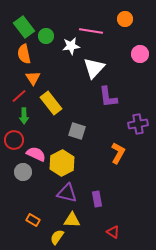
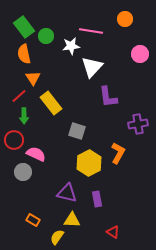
white triangle: moved 2 px left, 1 px up
yellow hexagon: moved 27 px right
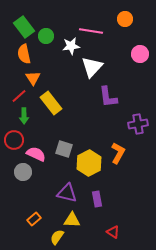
gray square: moved 13 px left, 18 px down
orange rectangle: moved 1 px right, 1 px up; rotated 72 degrees counterclockwise
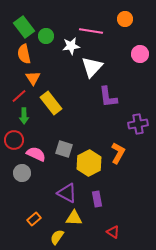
gray circle: moved 1 px left, 1 px down
purple triangle: rotated 15 degrees clockwise
yellow triangle: moved 2 px right, 2 px up
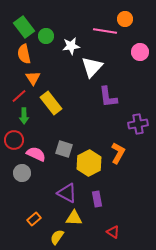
pink line: moved 14 px right
pink circle: moved 2 px up
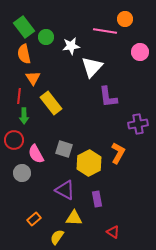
green circle: moved 1 px down
red line: rotated 42 degrees counterclockwise
pink semicircle: rotated 144 degrees counterclockwise
purple triangle: moved 2 px left, 3 px up
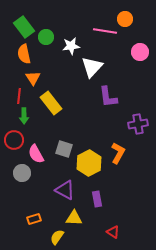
orange rectangle: rotated 24 degrees clockwise
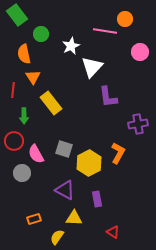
green rectangle: moved 7 px left, 12 px up
green circle: moved 5 px left, 3 px up
white star: rotated 18 degrees counterclockwise
orange triangle: moved 1 px up
red line: moved 6 px left, 6 px up
red circle: moved 1 px down
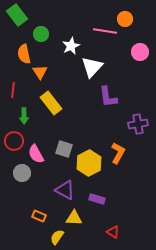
orange triangle: moved 7 px right, 5 px up
purple rectangle: rotated 63 degrees counterclockwise
orange rectangle: moved 5 px right, 3 px up; rotated 40 degrees clockwise
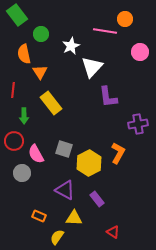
purple rectangle: rotated 35 degrees clockwise
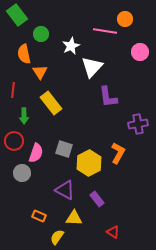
pink semicircle: moved 1 px up; rotated 132 degrees counterclockwise
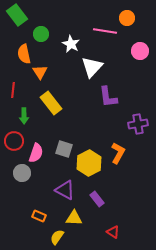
orange circle: moved 2 px right, 1 px up
white star: moved 2 px up; rotated 18 degrees counterclockwise
pink circle: moved 1 px up
